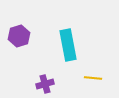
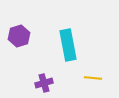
purple cross: moved 1 px left, 1 px up
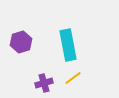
purple hexagon: moved 2 px right, 6 px down
yellow line: moved 20 px left; rotated 42 degrees counterclockwise
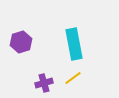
cyan rectangle: moved 6 px right, 1 px up
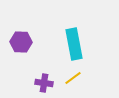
purple hexagon: rotated 20 degrees clockwise
purple cross: rotated 24 degrees clockwise
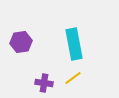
purple hexagon: rotated 10 degrees counterclockwise
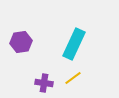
cyan rectangle: rotated 36 degrees clockwise
